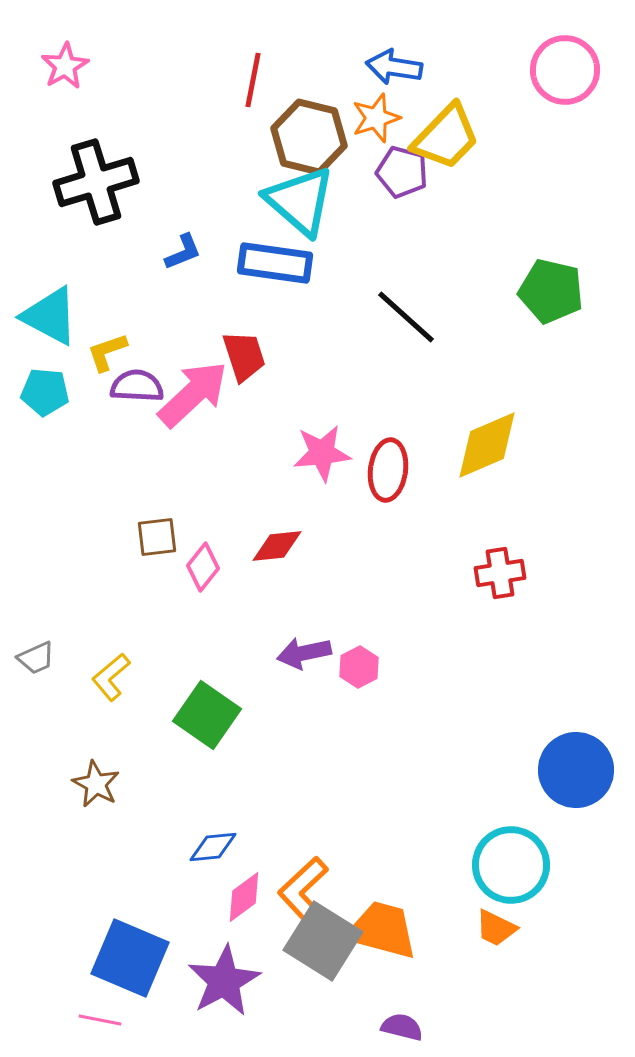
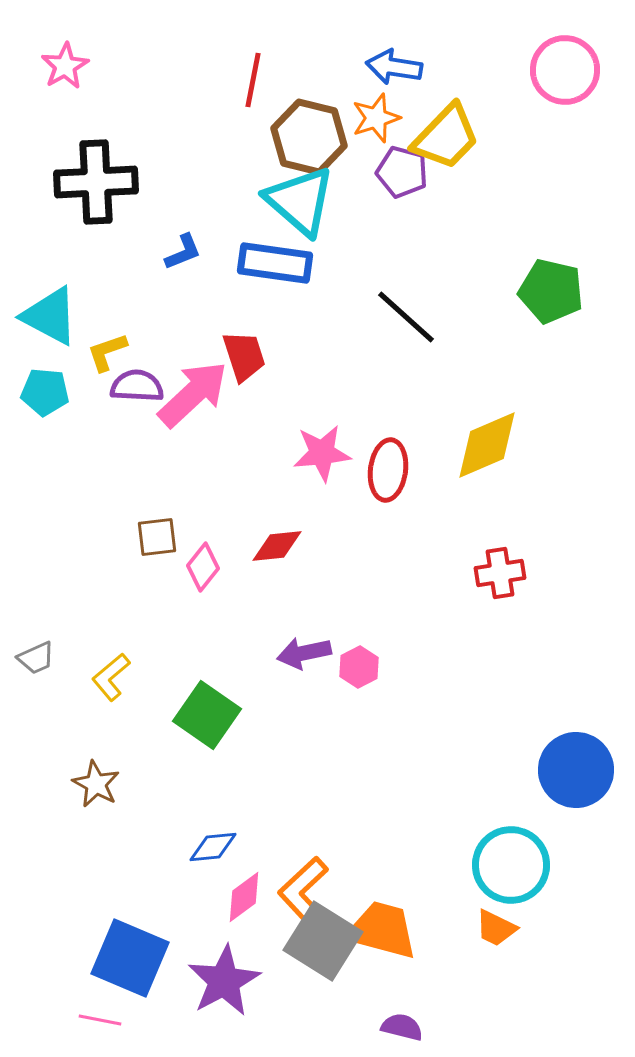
black cross at (96, 182): rotated 14 degrees clockwise
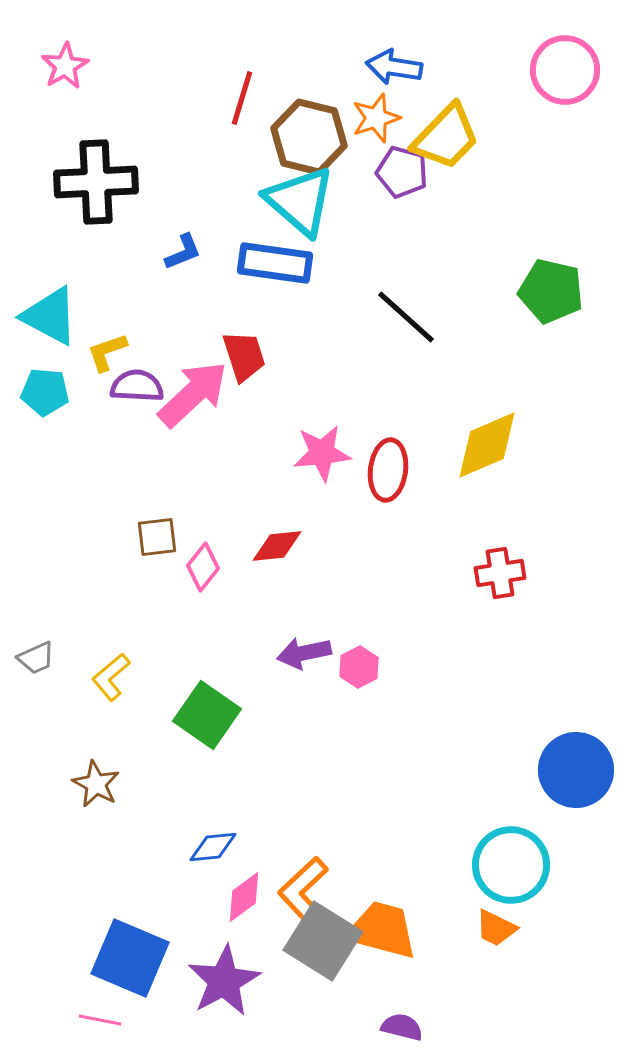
red line at (253, 80): moved 11 px left, 18 px down; rotated 6 degrees clockwise
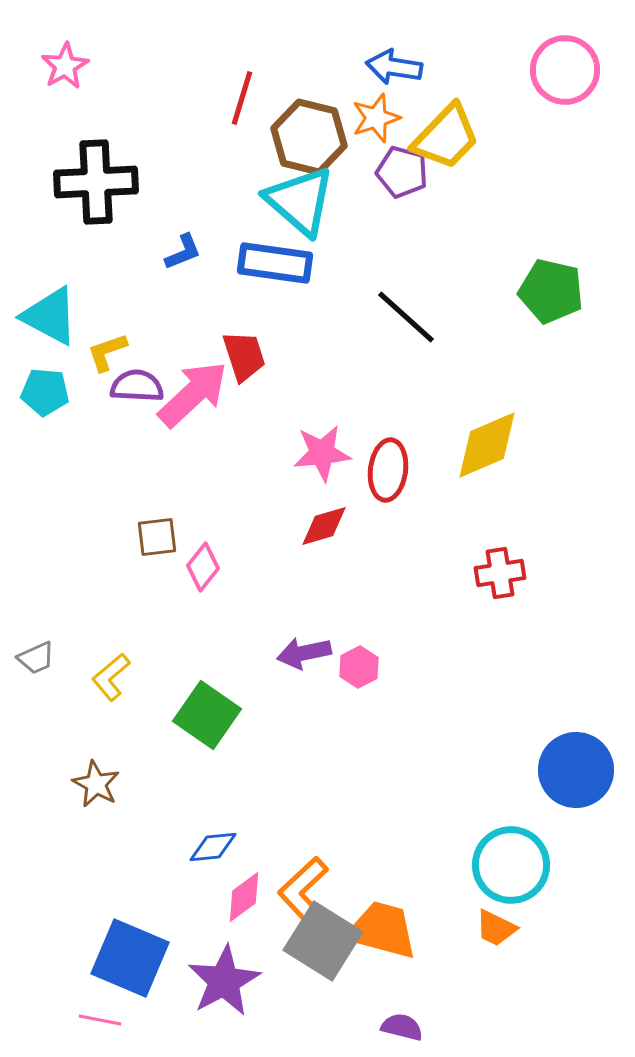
red diamond at (277, 546): moved 47 px right, 20 px up; rotated 10 degrees counterclockwise
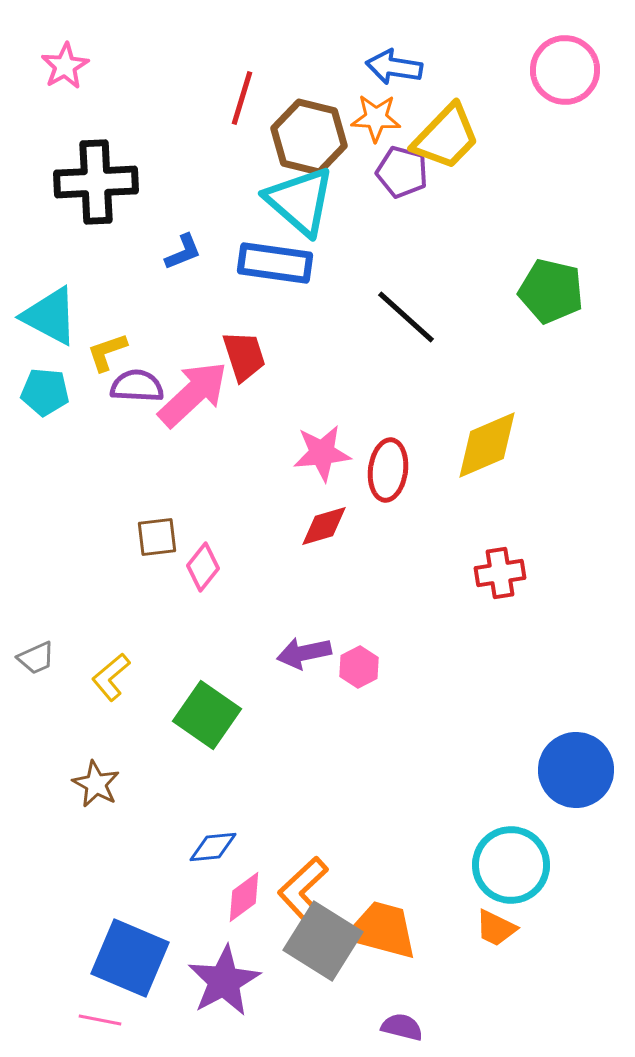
orange star at (376, 118): rotated 21 degrees clockwise
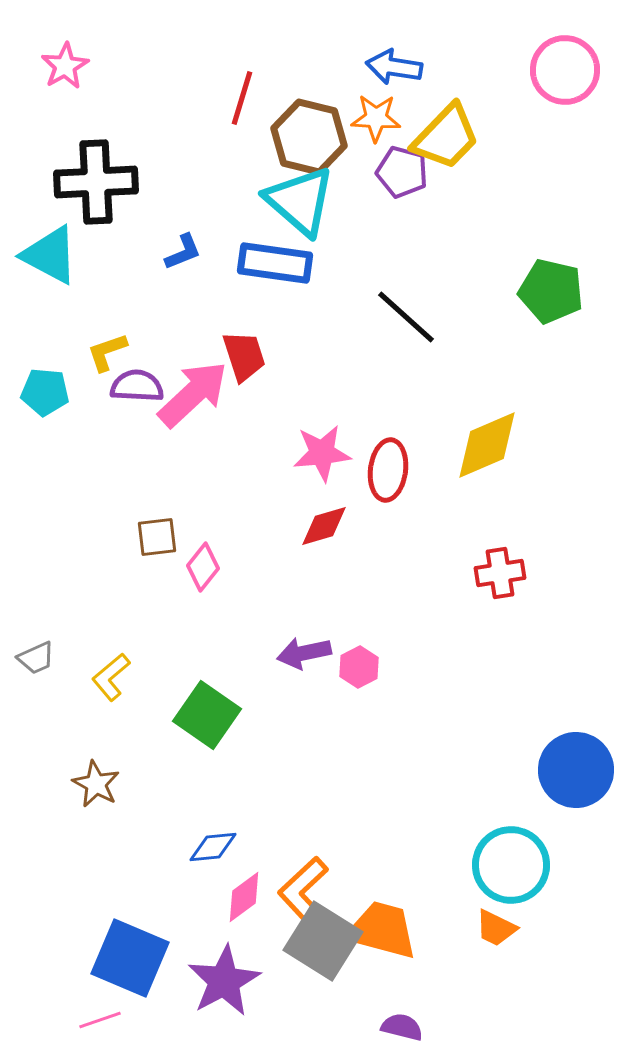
cyan triangle at (50, 316): moved 61 px up
pink line at (100, 1020): rotated 30 degrees counterclockwise
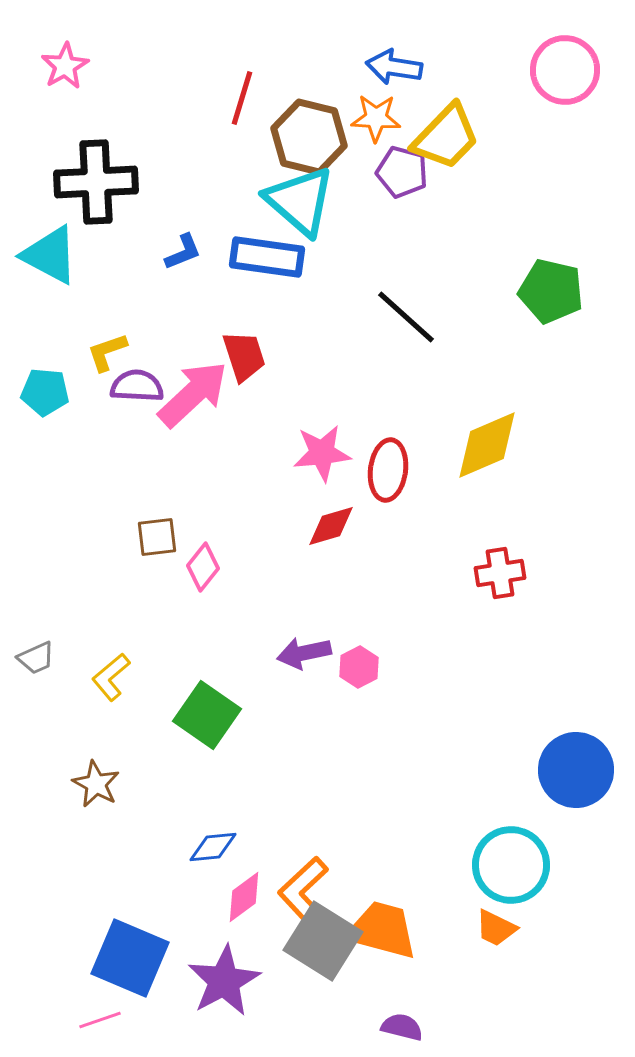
blue rectangle at (275, 263): moved 8 px left, 6 px up
red diamond at (324, 526): moved 7 px right
